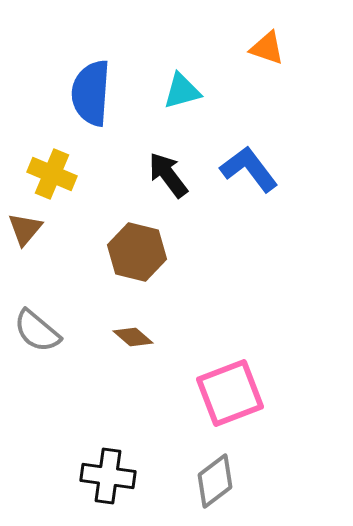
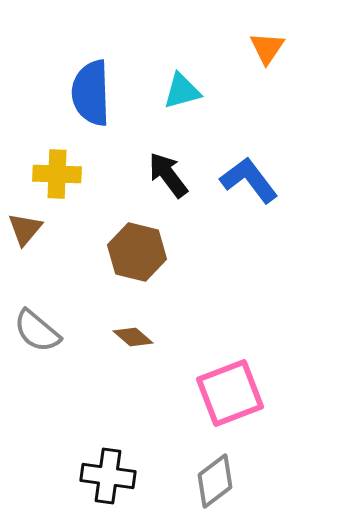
orange triangle: rotated 45 degrees clockwise
blue semicircle: rotated 6 degrees counterclockwise
blue L-shape: moved 11 px down
yellow cross: moved 5 px right; rotated 21 degrees counterclockwise
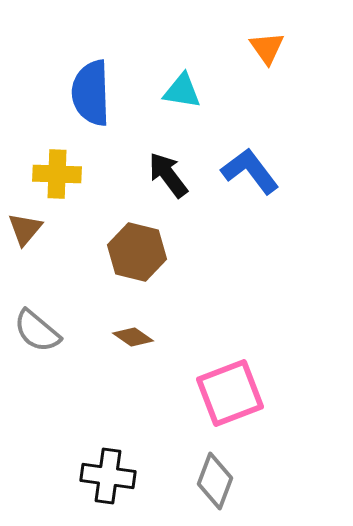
orange triangle: rotated 9 degrees counterclockwise
cyan triangle: rotated 24 degrees clockwise
blue L-shape: moved 1 px right, 9 px up
brown diamond: rotated 6 degrees counterclockwise
gray diamond: rotated 32 degrees counterclockwise
